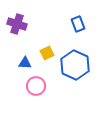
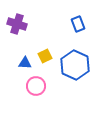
yellow square: moved 2 px left, 3 px down
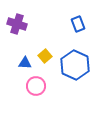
yellow square: rotated 16 degrees counterclockwise
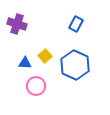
blue rectangle: moved 2 px left; rotated 49 degrees clockwise
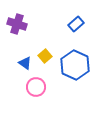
blue rectangle: rotated 21 degrees clockwise
blue triangle: rotated 32 degrees clockwise
pink circle: moved 1 px down
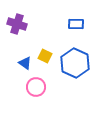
blue rectangle: rotated 42 degrees clockwise
yellow square: rotated 24 degrees counterclockwise
blue hexagon: moved 2 px up
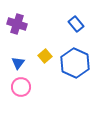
blue rectangle: rotated 49 degrees clockwise
yellow square: rotated 24 degrees clockwise
blue triangle: moved 7 px left; rotated 32 degrees clockwise
pink circle: moved 15 px left
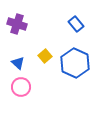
blue triangle: rotated 24 degrees counterclockwise
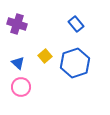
blue hexagon: rotated 16 degrees clockwise
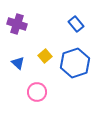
pink circle: moved 16 px right, 5 px down
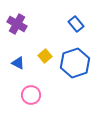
purple cross: rotated 12 degrees clockwise
blue triangle: rotated 16 degrees counterclockwise
pink circle: moved 6 px left, 3 px down
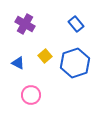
purple cross: moved 8 px right
